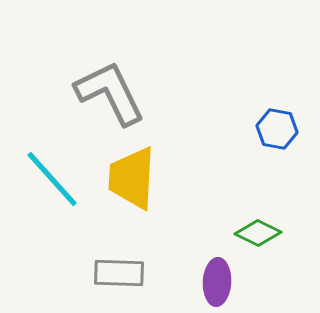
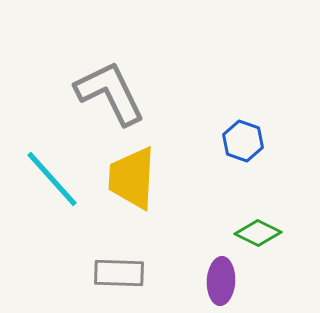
blue hexagon: moved 34 px left, 12 px down; rotated 9 degrees clockwise
purple ellipse: moved 4 px right, 1 px up
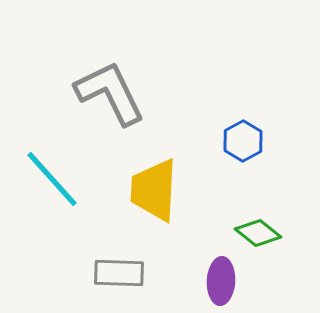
blue hexagon: rotated 12 degrees clockwise
yellow trapezoid: moved 22 px right, 12 px down
green diamond: rotated 12 degrees clockwise
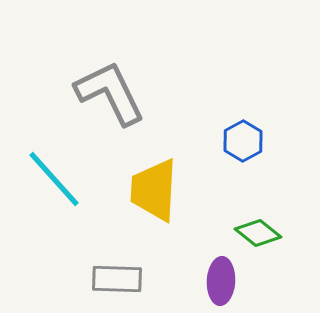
cyan line: moved 2 px right
gray rectangle: moved 2 px left, 6 px down
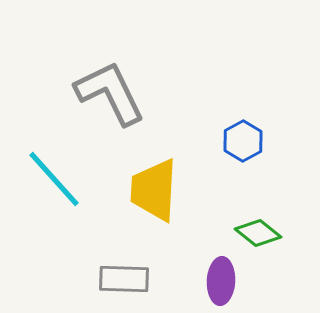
gray rectangle: moved 7 px right
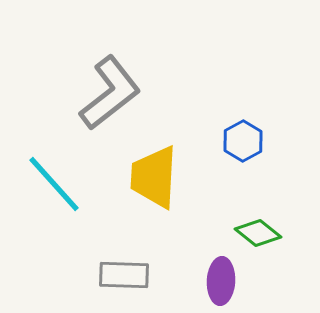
gray L-shape: rotated 78 degrees clockwise
cyan line: moved 5 px down
yellow trapezoid: moved 13 px up
gray rectangle: moved 4 px up
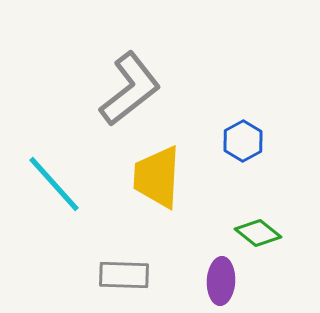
gray L-shape: moved 20 px right, 4 px up
yellow trapezoid: moved 3 px right
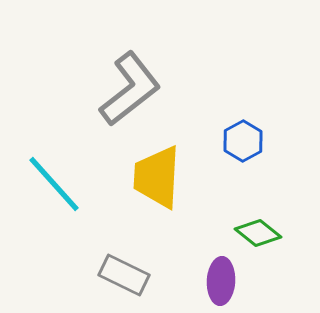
gray rectangle: rotated 24 degrees clockwise
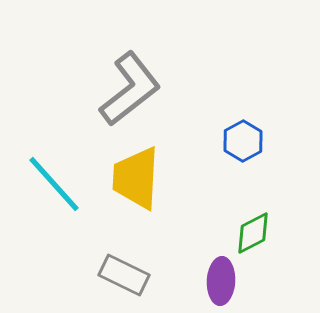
yellow trapezoid: moved 21 px left, 1 px down
green diamond: moved 5 px left; rotated 66 degrees counterclockwise
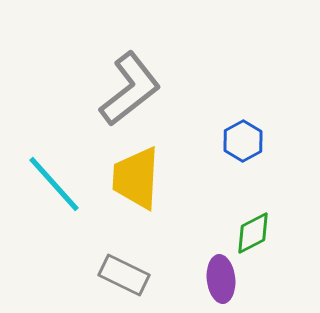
purple ellipse: moved 2 px up; rotated 9 degrees counterclockwise
